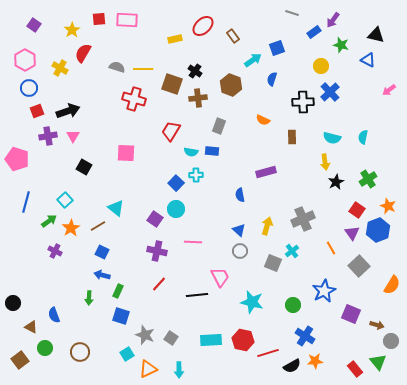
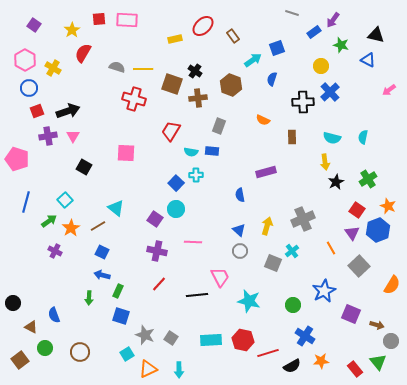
yellow cross at (60, 68): moved 7 px left
cyan star at (252, 302): moved 3 px left, 1 px up
orange star at (315, 361): moved 6 px right
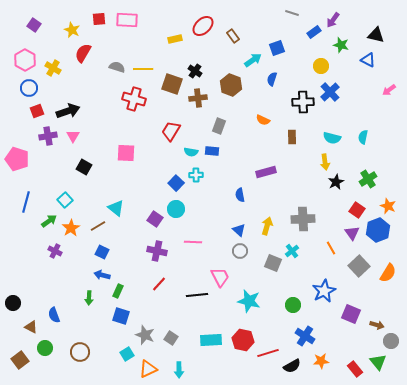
yellow star at (72, 30): rotated 14 degrees counterclockwise
gray cross at (303, 219): rotated 20 degrees clockwise
orange semicircle at (392, 285): moved 4 px left, 12 px up
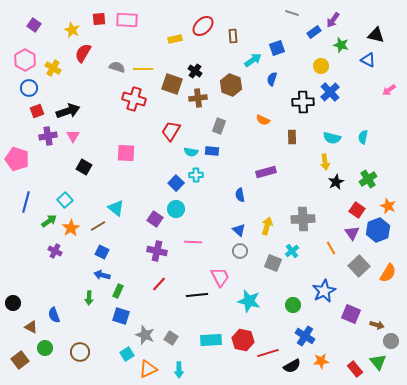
brown rectangle at (233, 36): rotated 32 degrees clockwise
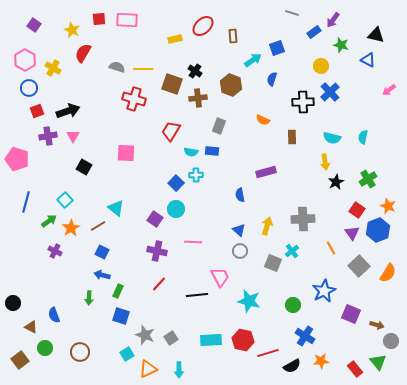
gray square at (171, 338): rotated 24 degrees clockwise
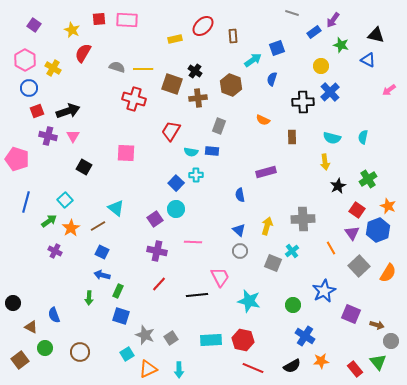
purple cross at (48, 136): rotated 24 degrees clockwise
black star at (336, 182): moved 2 px right, 4 px down
purple square at (155, 219): rotated 21 degrees clockwise
red line at (268, 353): moved 15 px left, 15 px down; rotated 40 degrees clockwise
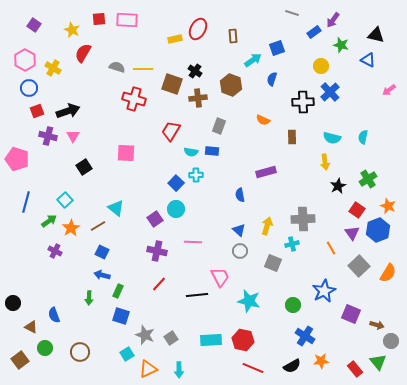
red ellipse at (203, 26): moved 5 px left, 3 px down; rotated 20 degrees counterclockwise
black square at (84, 167): rotated 28 degrees clockwise
cyan cross at (292, 251): moved 7 px up; rotated 24 degrees clockwise
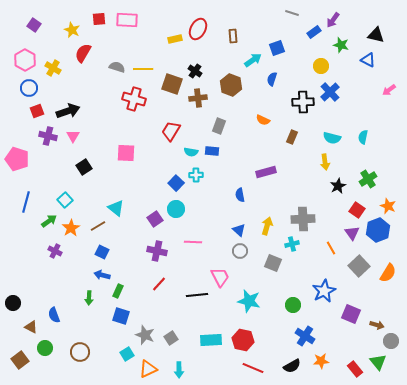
brown rectangle at (292, 137): rotated 24 degrees clockwise
